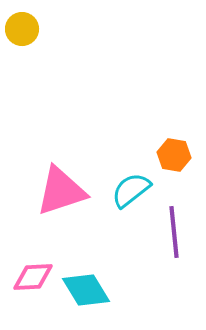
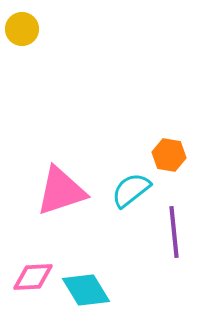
orange hexagon: moved 5 px left
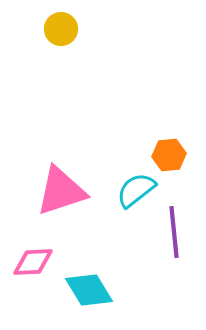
yellow circle: moved 39 px right
orange hexagon: rotated 16 degrees counterclockwise
cyan semicircle: moved 5 px right
pink diamond: moved 15 px up
cyan diamond: moved 3 px right
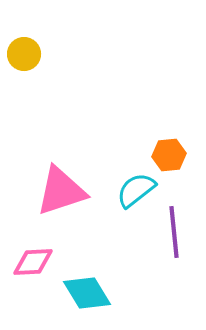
yellow circle: moved 37 px left, 25 px down
cyan diamond: moved 2 px left, 3 px down
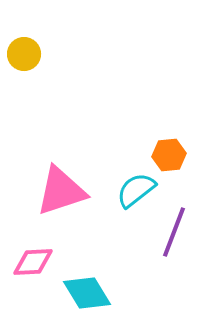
purple line: rotated 27 degrees clockwise
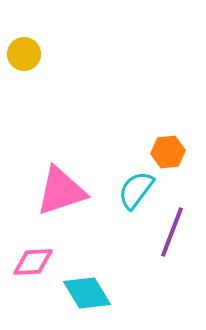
orange hexagon: moved 1 px left, 3 px up
cyan semicircle: rotated 15 degrees counterclockwise
purple line: moved 2 px left
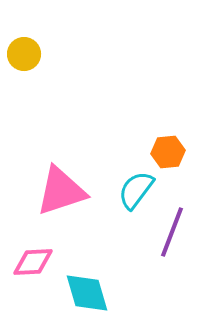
cyan diamond: rotated 15 degrees clockwise
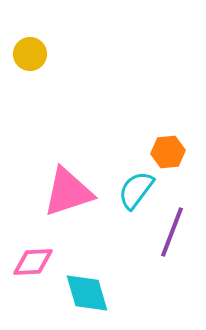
yellow circle: moved 6 px right
pink triangle: moved 7 px right, 1 px down
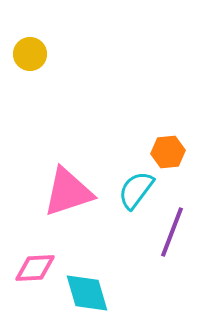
pink diamond: moved 2 px right, 6 px down
